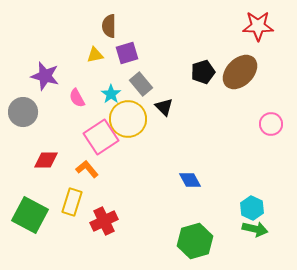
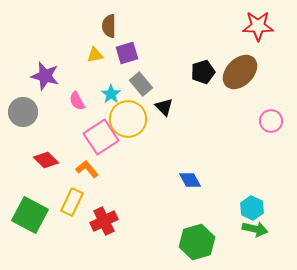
pink semicircle: moved 3 px down
pink circle: moved 3 px up
red diamond: rotated 45 degrees clockwise
yellow rectangle: rotated 8 degrees clockwise
green hexagon: moved 2 px right, 1 px down
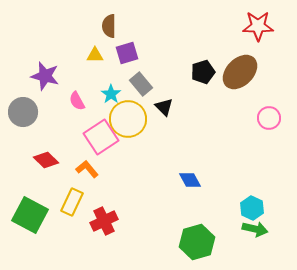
yellow triangle: rotated 12 degrees clockwise
pink circle: moved 2 px left, 3 px up
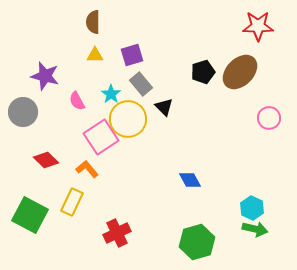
brown semicircle: moved 16 px left, 4 px up
purple square: moved 5 px right, 2 px down
red cross: moved 13 px right, 12 px down
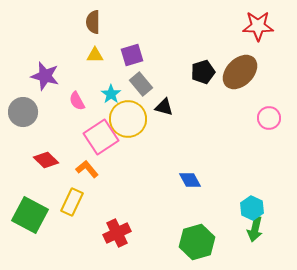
black triangle: rotated 30 degrees counterclockwise
green arrow: rotated 90 degrees clockwise
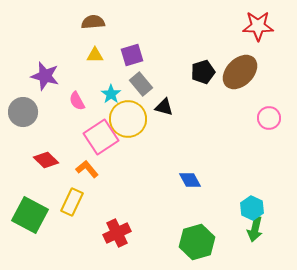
brown semicircle: rotated 85 degrees clockwise
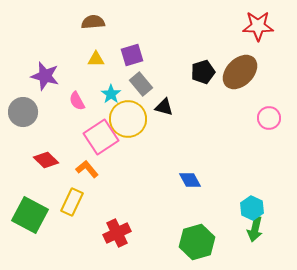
yellow triangle: moved 1 px right, 4 px down
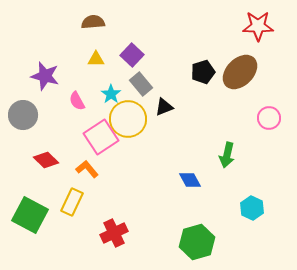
purple square: rotated 30 degrees counterclockwise
black triangle: rotated 36 degrees counterclockwise
gray circle: moved 3 px down
green arrow: moved 28 px left, 74 px up
red cross: moved 3 px left
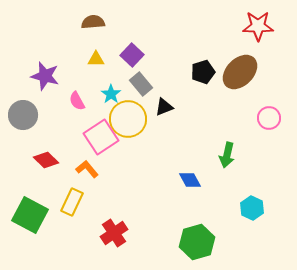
red cross: rotated 8 degrees counterclockwise
